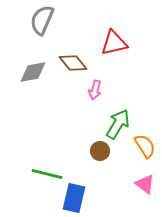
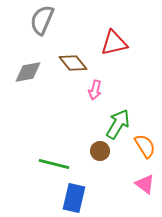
gray diamond: moved 5 px left
green line: moved 7 px right, 10 px up
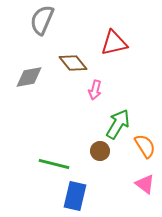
gray diamond: moved 1 px right, 5 px down
blue rectangle: moved 1 px right, 2 px up
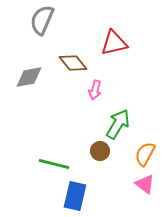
orange semicircle: moved 8 px down; rotated 120 degrees counterclockwise
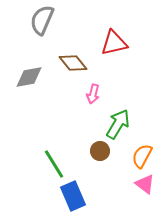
pink arrow: moved 2 px left, 4 px down
orange semicircle: moved 3 px left, 2 px down
green line: rotated 44 degrees clockwise
blue rectangle: moved 2 px left; rotated 36 degrees counterclockwise
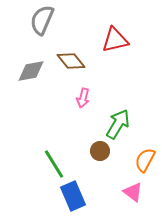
red triangle: moved 1 px right, 3 px up
brown diamond: moved 2 px left, 2 px up
gray diamond: moved 2 px right, 6 px up
pink arrow: moved 10 px left, 4 px down
orange semicircle: moved 3 px right, 4 px down
pink triangle: moved 12 px left, 8 px down
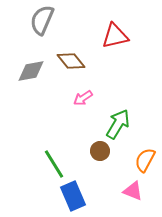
red triangle: moved 4 px up
pink arrow: rotated 42 degrees clockwise
pink triangle: moved 1 px up; rotated 15 degrees counterclockwise
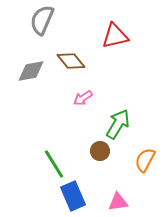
pink triangle: moved 15 px left, 11 px down; rotated 30 degrees counterclockwise
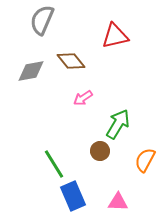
pink triangle: rotated 10 degrees clockwise
